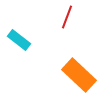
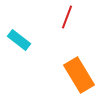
orange rectangle: rotated 16 degrees clockwise
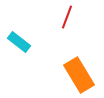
cyan rectangle: moved 2 px down
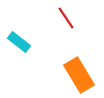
red line: moved 1 px left, 1 px down; rotated 55 degrees counterclockwise
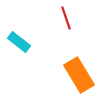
red line: rotated 15 degrees clockwise
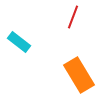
red line: moved 7 px right, 1 px up; rotated 40 degrees clockwise
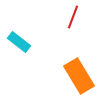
orange rectangle: moved 1 px down
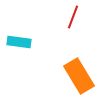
cyan rectangle: rotated 30 degrees counterclockwise
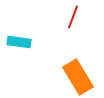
orange rectangle: moved 1 px left, 1 px down
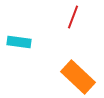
orange rectangle: rotated 16 degrees counterclockwise
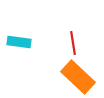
red line: moved 26 px down; rotated 30 degrees counterclockwise
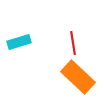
cyan rectangle: rotated 25 degrees counterclockwise
